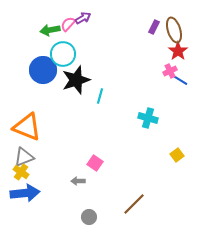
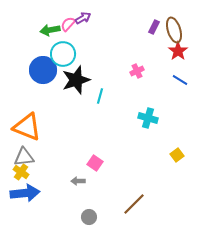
pink cross: moved 33 px left
gray triangle: rotated 15 degrees clockwise
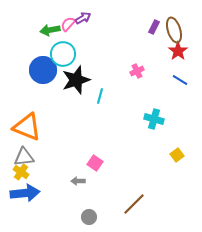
cyan cross: moved 6 px right, 1 px down
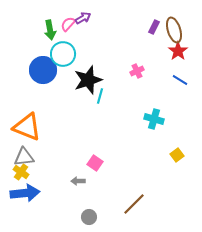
green arrow: rotated 90 degrees counterclockwise
black star: moved 12 px right
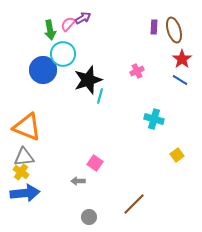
purple rectangle: rotated 24 degrees counterclockwise
red star: moved 4 px right, 8 px down
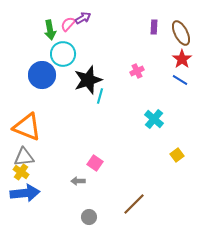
brown ellipse: moved 7 px right, 3 px down; rotated 10 degrees counterclockwise
blue circle: moved 1 px left, 5 px down
cyan cross: rotated 24 degrees clockwise
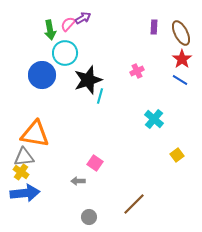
cyan circle: moved 2 px right, 1 px up
orange triangle: moved 8 px right, 7 px down; rotated 12 degrees counterclockwise
